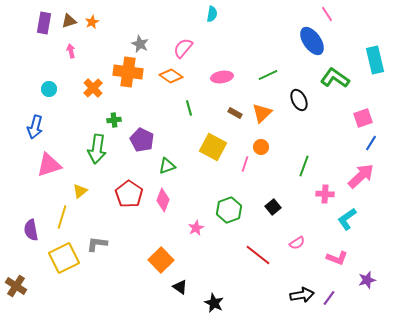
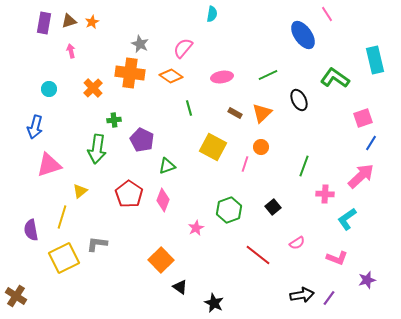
blue ellipse at (312, 41): moved 9 px left, 6 px up
orange cross at (128, 72): moved 2 px right, 1 px down
brown cross at (16, 286): moved 10 px down
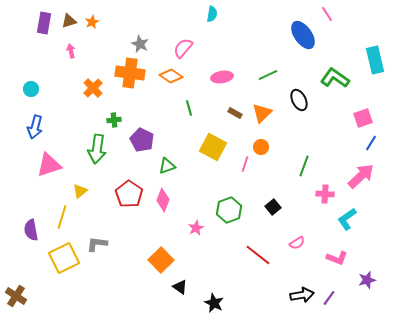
cyan circle at (49, 89): moved 18 px left
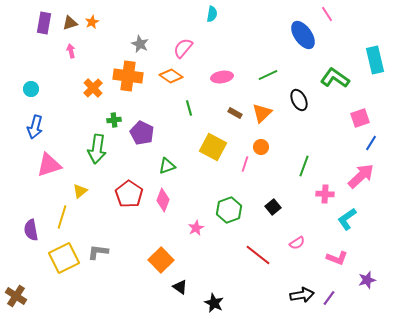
brown triangle at (69, 21): moved 1 px right, 2 px down
orange cross at (130, 73): moved 2 px left, 3 px down
pink square at (363, 118): moved 3 px left
purple pentagon at (142, 140): moved 7 px up
gray L-shape at (97, 244): moved 1 px right, 8 px down
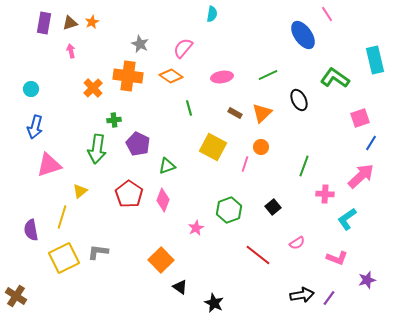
purple pentagon at (142, 133): moved 4 px left, 11 px down
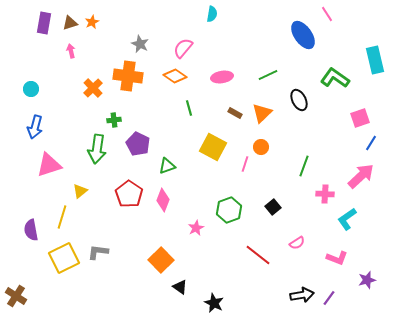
orange diamond at (171, 76): moved 4 px right
